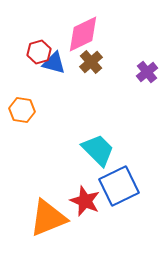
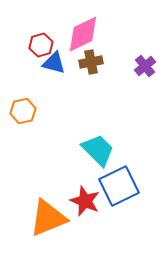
red hexagon: moved 2 px right, 7 px up
brown cross: rotated 30 degrees clockwise
purple cross: moved 2 px left, 6 px up
orange hexagon: moved 1 px right, 1 px down; rotated 20 degrees counterclockwise
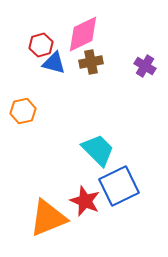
purple cross: rotated 20 degrees counterclockwise
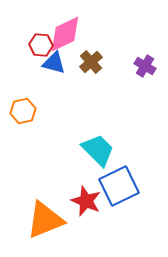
pink diamond: moved 18 px left
red hexagon: rotated 20 degrees clockwise
brown cross: rotated 30 degrees counterclockwise
red star: moved 1 px right
orange triangle: moved 3 px left, 2 px down
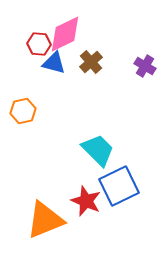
red hexagon: moved 2 px left, 1 px up
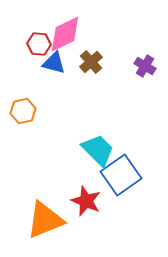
blue square: moved 2 px right, 11 px up; rotated 9 degrees counterclockwise
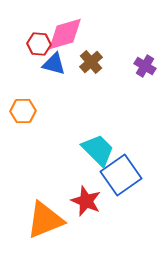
pink diamond: rotated 9 degrees clockwise
blue triangle: moved 1 px down
orange hexagon: rotated 10 degrees clockwise
